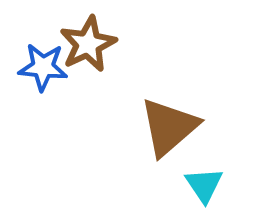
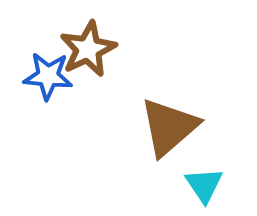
brown star: moved 5 px down
blue star: moved 5 px right, 9 px down
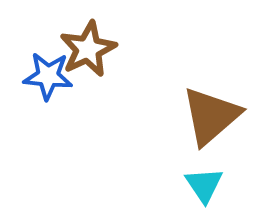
brown triangle: moved 42 px right, 11 px up
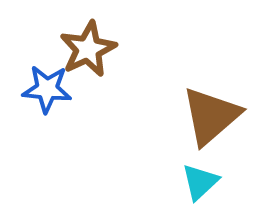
blue star: moved 1 px left, 13 px down
cyan triangle: moved 4 px left, 3 px up; rotated 21 degrees clockwise
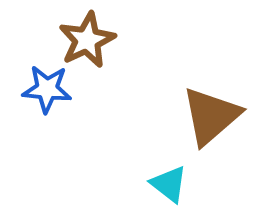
brown star: moved 1 px left, 9 px up
cyan triangle: moved 31 px left, 2 px down; rotated 39 degrees counterclockwise
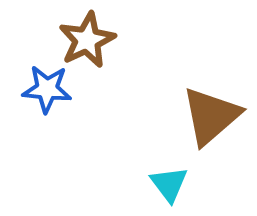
cyan triangle: rotated 15 degrees clockwise
